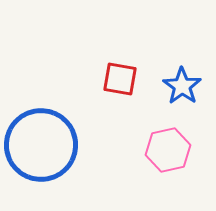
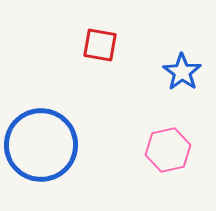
red square: moved 20 px left, 34 px up
blue star: moved 14 px up
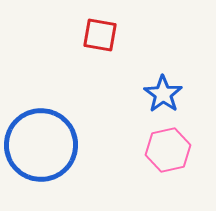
red square: moved 10 px up
blue star: moved 19 px left, 22 px down
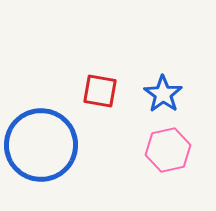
red square: moved 56 px down
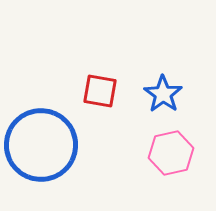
pink hexagon: moved 3 px right, 3 px down
